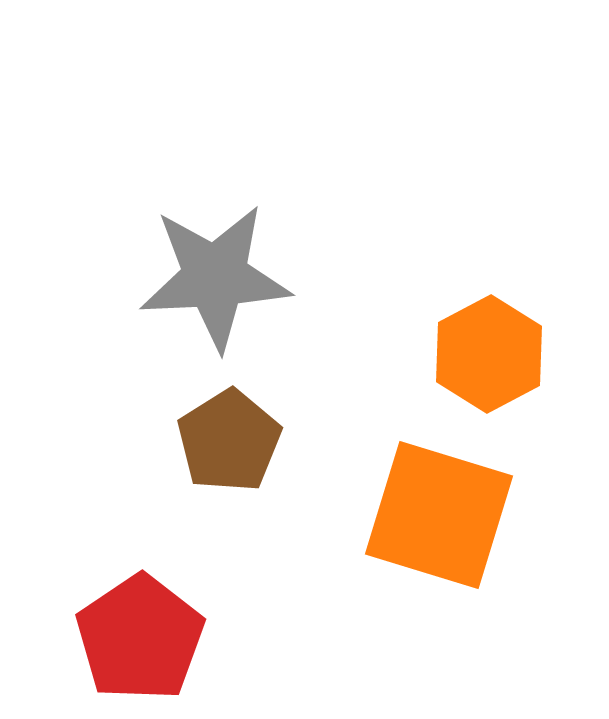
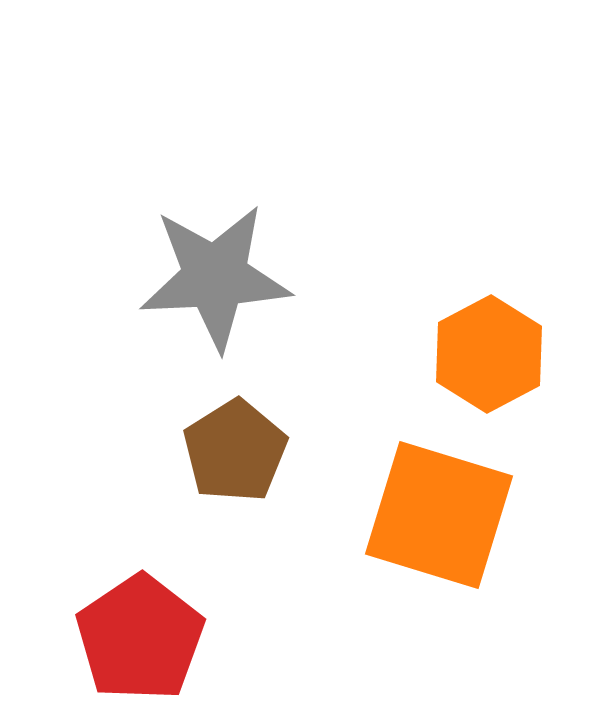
brown pentagon: moved 6 px right, 10 px down
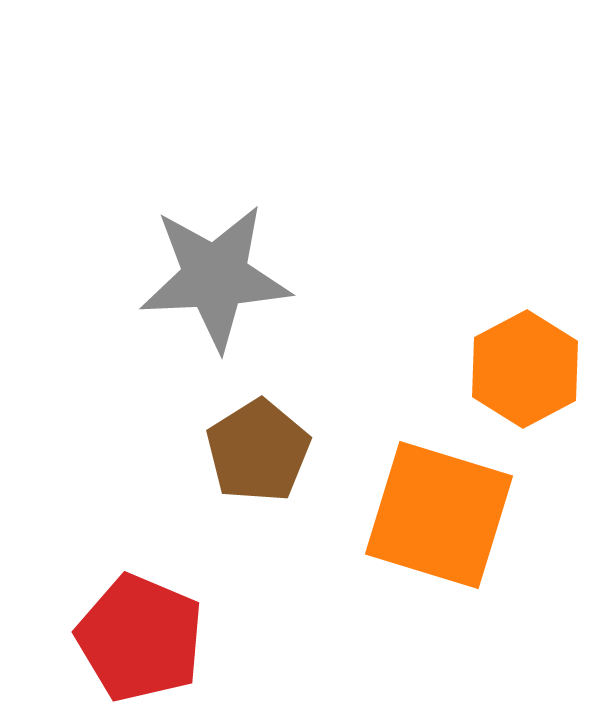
orange hexagon: moved 36 px right, 15 px down
brown pentagon: moved 23 px right
red pentagon: rotated 15 degrees counterclockwise
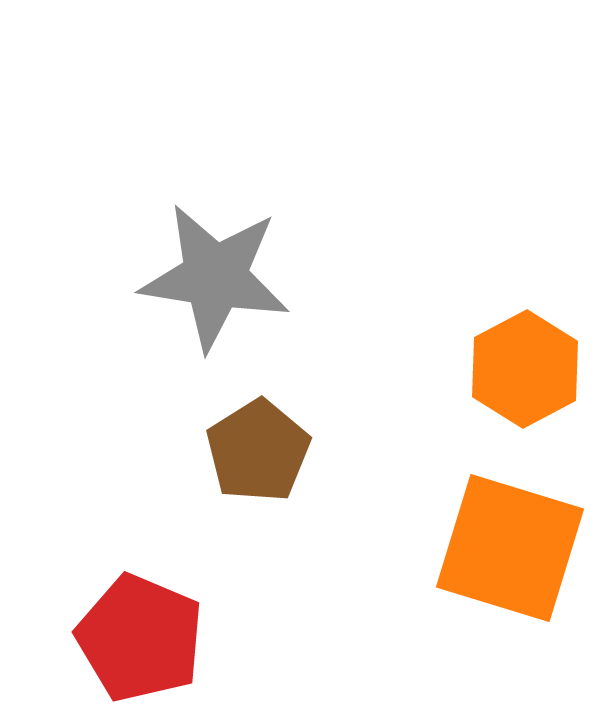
gray star: rotated 12 degrees clockwise
orange square: moved 71 px right, 33 px down
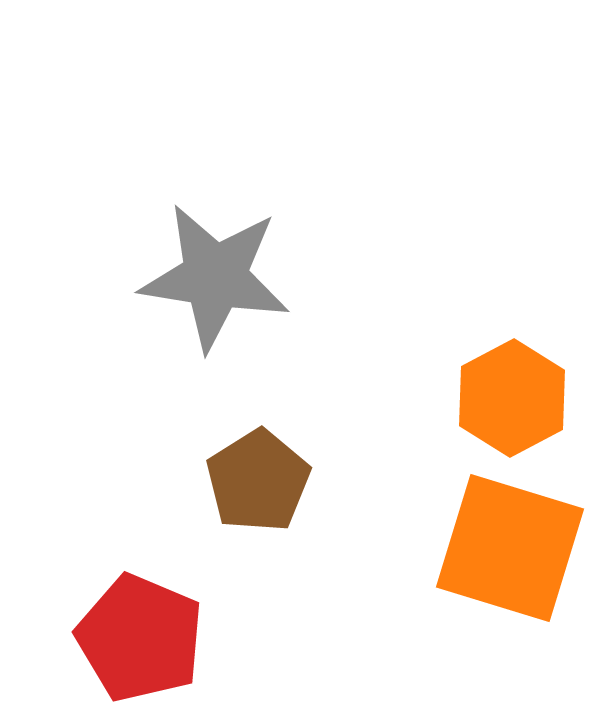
orange hexagon: moved 13 px left, 29 px down
brown pentagon: moved 30 px down
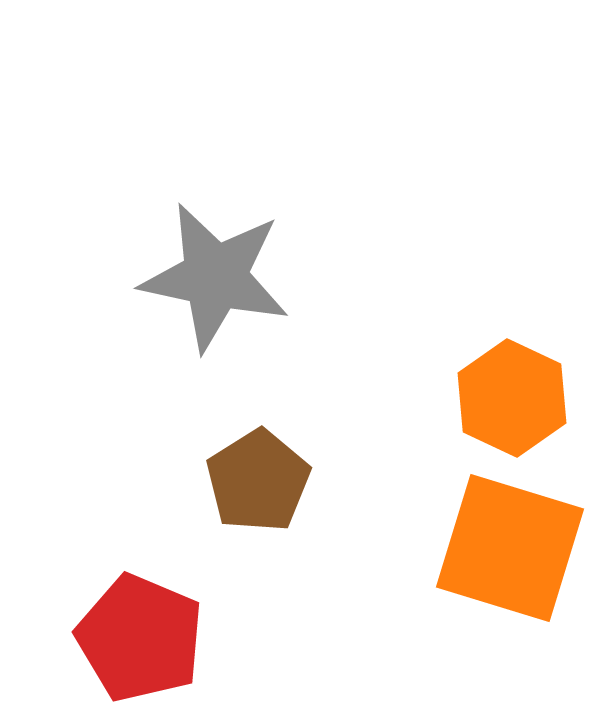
gray star: rotated 3 degrees clockwise
orange hexagon: rotated 7 degrees counterclockwise
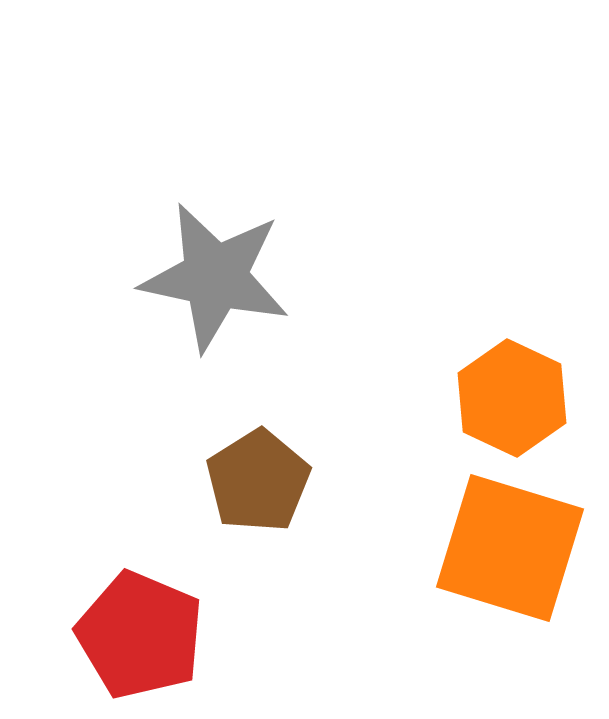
red pentagon: moved 3 px up
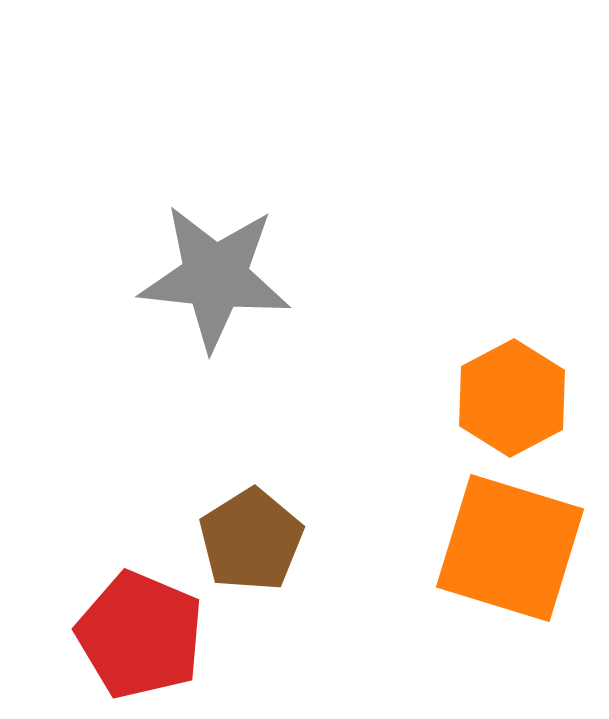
gray star: rotated 6 degrees counterclockwise
orange hexagon: rotated 7 degrees clockwise
brown pentagon: moved 7 px left, 59 px down
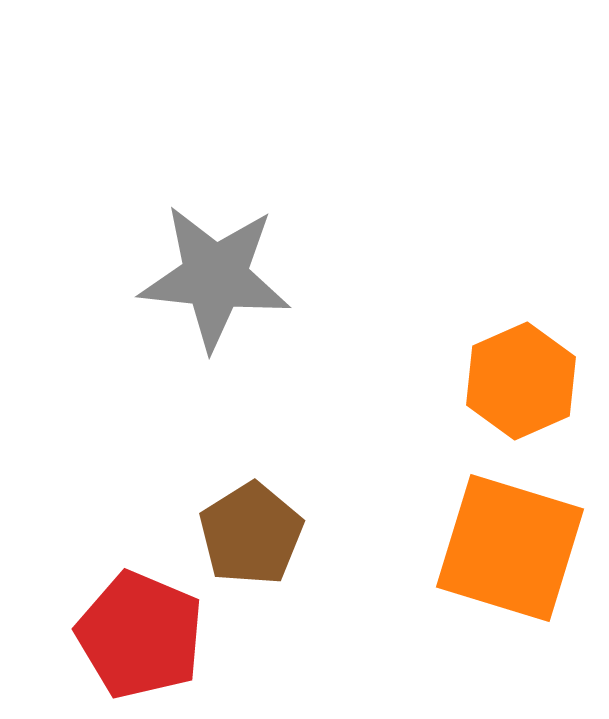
orange hexagon: moved 9 px right, 17 px up; rotated 4 degrees clockwise
brown pentagon: moved 6 px up
